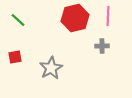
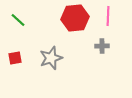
red hexagon: rotated 8 degrees clockwise
red square: moved 1 px down
gray star: moved 10 px up; rotated 10 degrees clockwise
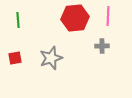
green line: rotated 42 degrees clockwise
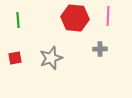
red hexagon: rotated 12 degrees clockwise
gray cross: moved 2 px left, 3 px down
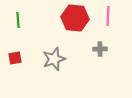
gray star: moved 3 px right, 1 px down
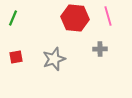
pink line: rotated 18 degrees counterclockwise
green line: moved 5 px left, 2 px up; rotated 28 degrees clockwise
red square: moved 1 px right, 1 px up
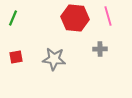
gray star: rotated 25 degrees clockwise
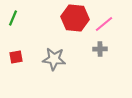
pink line: moved 4 px left, 8 px down; rotated 66 degrees clockwise
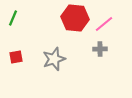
gray star: rotated 25 degrees counterclockwise
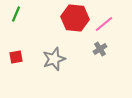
green line: moved 3 px right, 4 px up
gray cross: rotated 32 degrees counterclockwise
